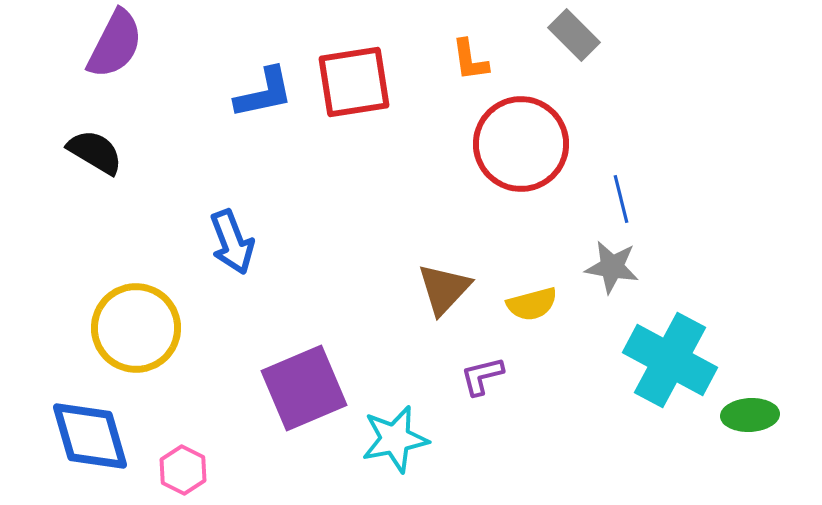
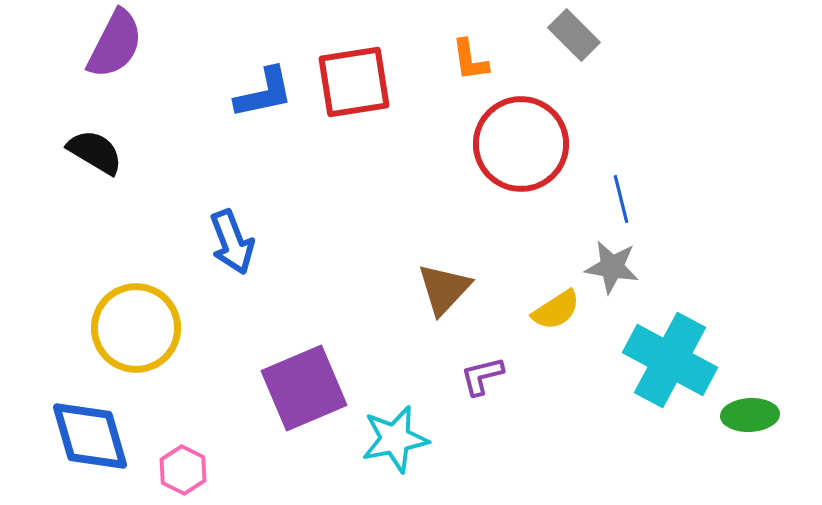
yellow semicircle: moved 24 px right, 6 px down; rotated 18 degrees counterclockwise
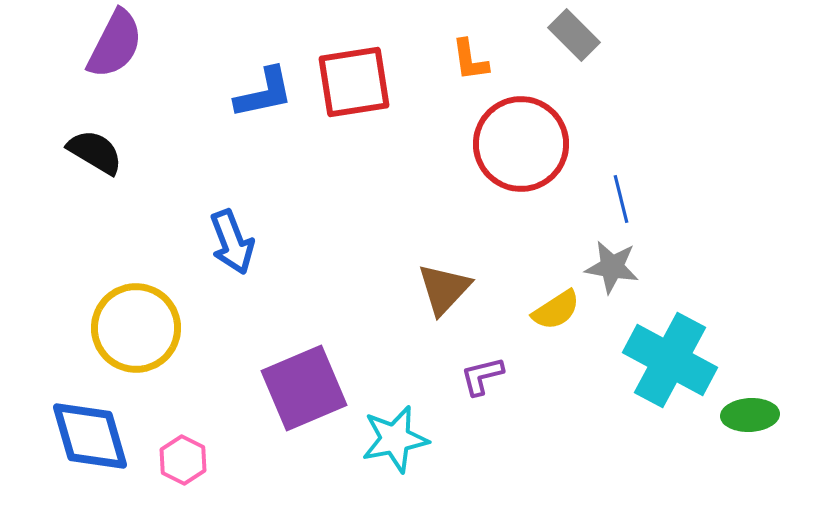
pink hexagon: moved 10 px up
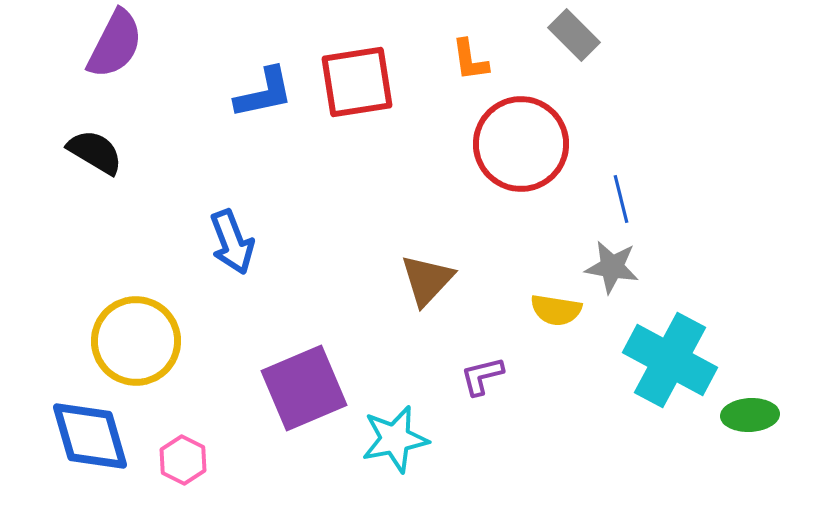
red square: moved 3 px right
brown triangle: moved 17 px left, 9 px up
yellow semicircle: rotated 42 degrees clockwise
yellow circle: moved 13 px down
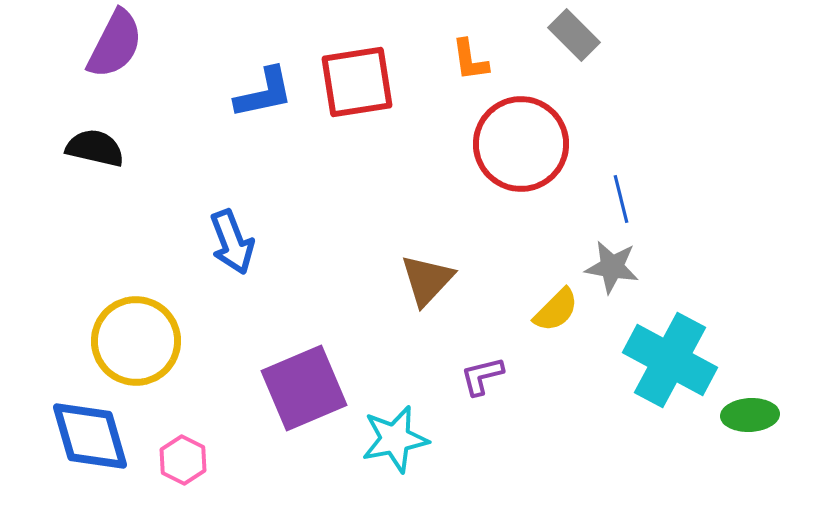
black semicircle: moved 4 px up; rotated 18 degrees counterclockwise
yellow semicircle: rotated 54 degrees counterclockwise
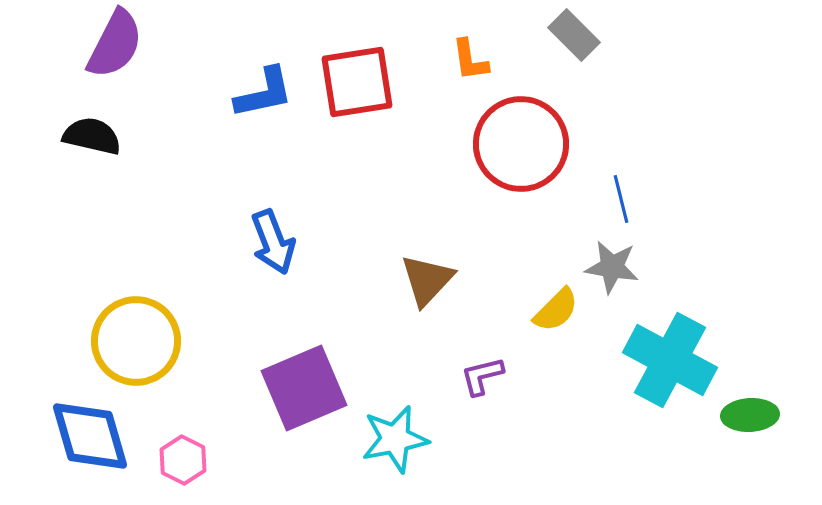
black semicircle: moved 3 px left, 12 px up
blue arrow: moved 41 px right
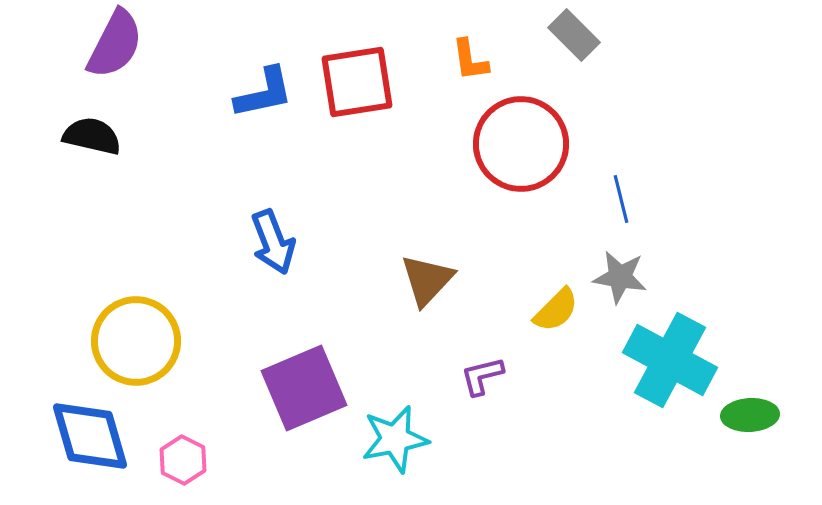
gray star: moved 8 px right, 10 px down
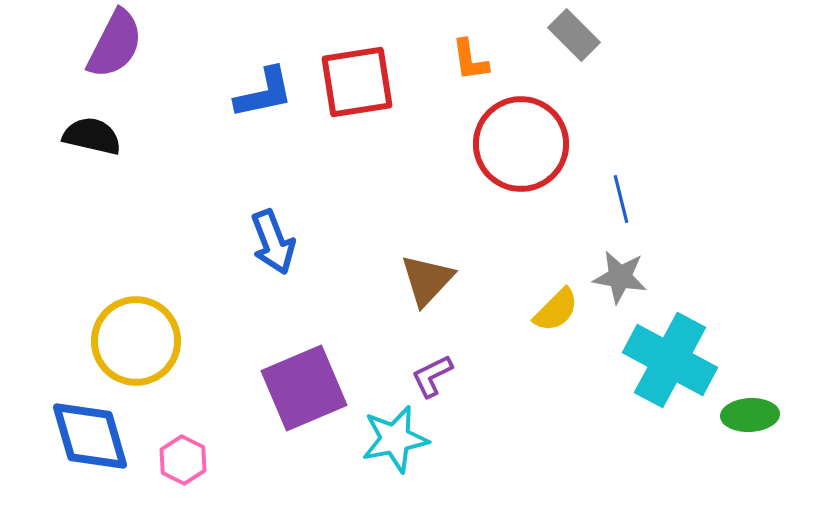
purple L-shape: moved 50 px left; rotated 12 degrees counterclockwise
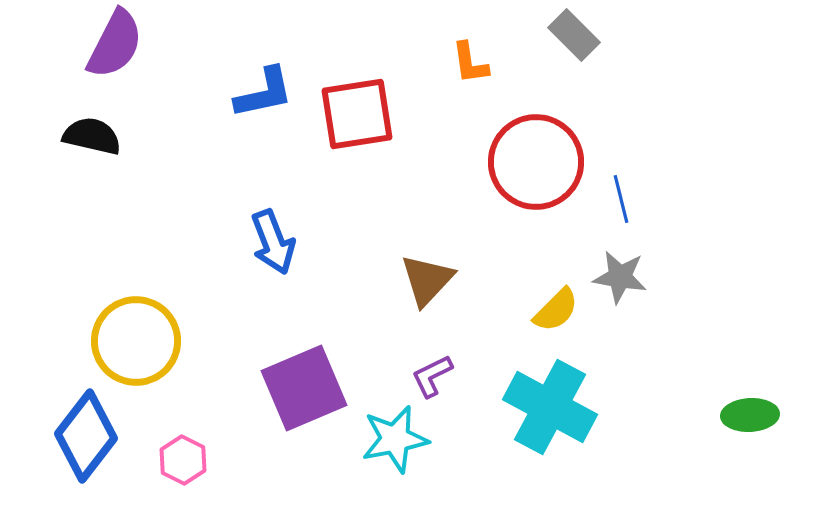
orange L-shape: moved 3 px down
red square: moved 32 px down
red circle: moved 15 px right, 18 px down
cyan cross: moved 120 px left, 47 px down
blue diamond: moved 4 px left; rotated 54 degrees clockwise
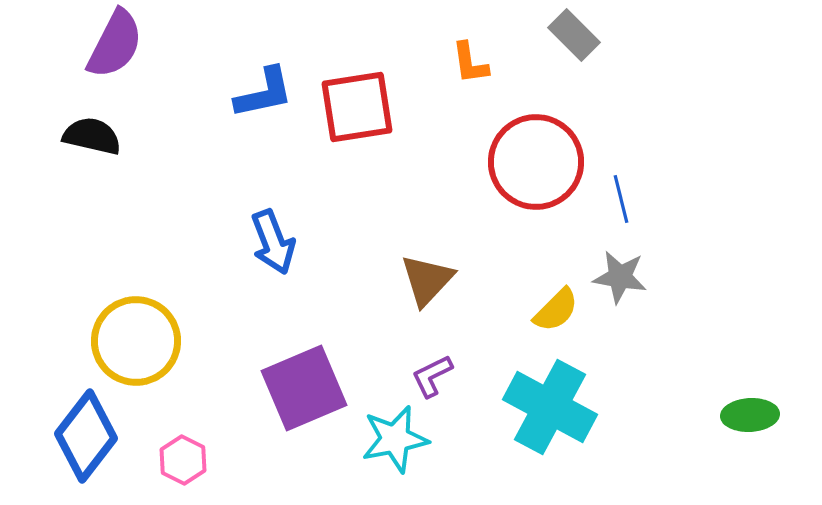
red square: moved 7 px up
